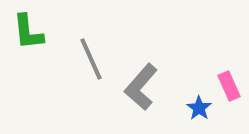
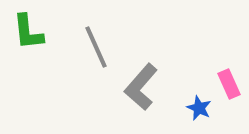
gray line: moved 5 px right, 12 px up
pink rectangle: moved 2 px up
blue star: rotated 10 degrees counterclockwise
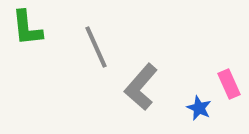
green L-shape: moved 1 px left, 4 px up
